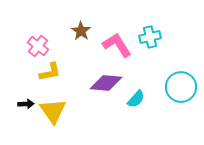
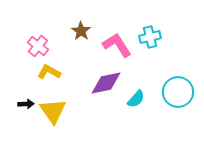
yellow L-shape: moved 1 px left; rotated 140 degrees counterclockwise
purple diamond: rotated 16 degrees counterclockwise
cyan circle: moved 3 px left, 5 px down
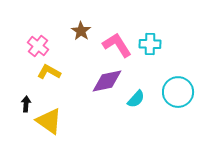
cyan cross: moved 7 px down; rotated 15 degrees clockwise
purple diamond: moved 1 px right, 2 px up
black arrow: rotated 84 degrees counterclockwise
yellow triangle: moved 4 px left, 10 px down; rotated 20 degrees counterclockwise
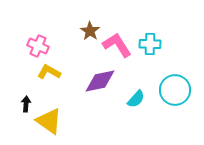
brown star: moved 9 px right
pink cross: rotated 15 degrees counterclockwise
purple diamond: moved 7 px left
cyan circle: moved 3 px left, 2 px up
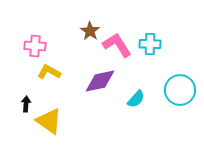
pink cross: moved 3 px left; rotated 20 degrees counterclockwise
cyan circle: moved 5 px right
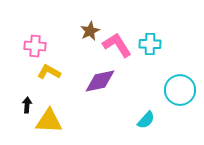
brown star: rotated 12 degrees clockwise
cyan semicircle: moved 10 px right, 21 px down
black arrow: moved 1 px right, 1 px down
yellow triangle: rotated 32 degrees counterclockwise
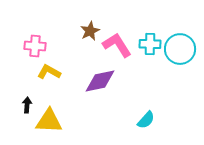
cyan circle: moved 41 px up
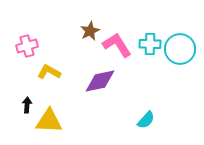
pink cross: moved 8 px left; rotated 20 degrees counterclockwise
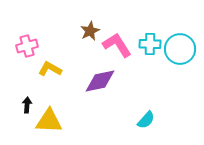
yellow L-shape: moved 1 px right, 3 px up
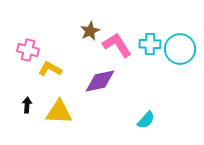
pink cross: moved 1 px right, 4 px down; rotated 30 degrees clockwise
yellow triangle: moved 10 px right, 9 px up
